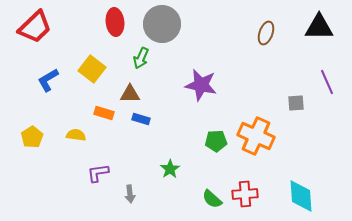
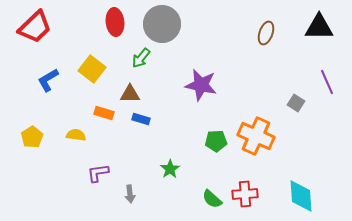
green arrow: rotated 15 degrees clockwise
gray square: rotated 36 degrees clockwise
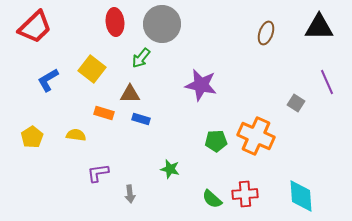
green star: rotated 24 degrees counterclockwise
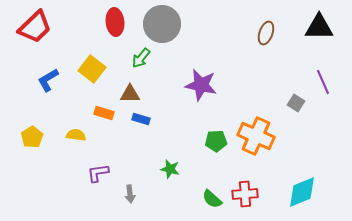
purple line: moved 4 px left
cyan diamond: moved 1 px right, 4 px up; rotated 72 degrees clockwise
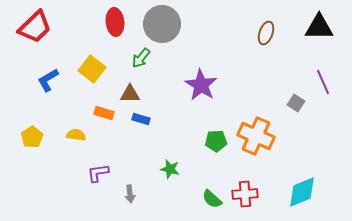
purple star: rotated 20 degrees clockwise
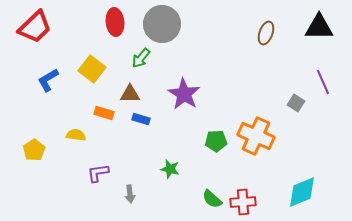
purple star: moved 17 px left, 9 px down
yellow pentagon: moved 2 px right, 13 px down
red cross: moved 2 px left, 8 px down
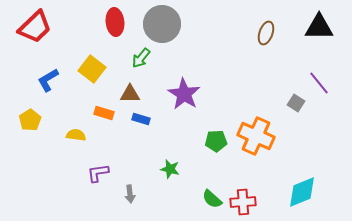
purple line: moved 4 px left, 1 px down; rotated 15 degrees counterclockwise
yellow pentagon: moved 4 px left, 30 px up
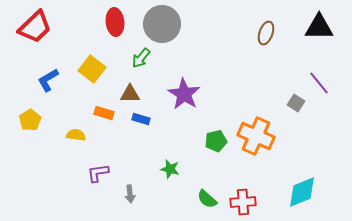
green pentagon: rotated 10 degrees counterclockwise
green semicircle: moved 5 px left
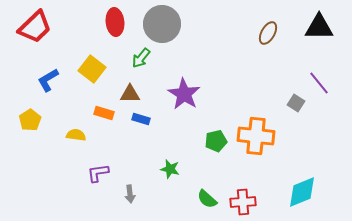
brown ellipse: moved 2 px right; rotated 10 degrees clockwise
orange cross: rotated 18 degrees counterclockwise
